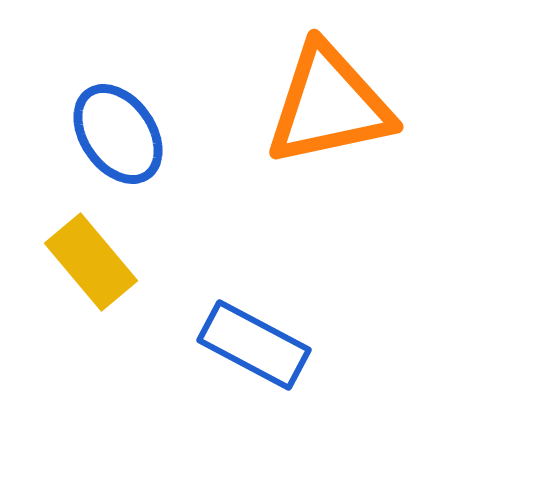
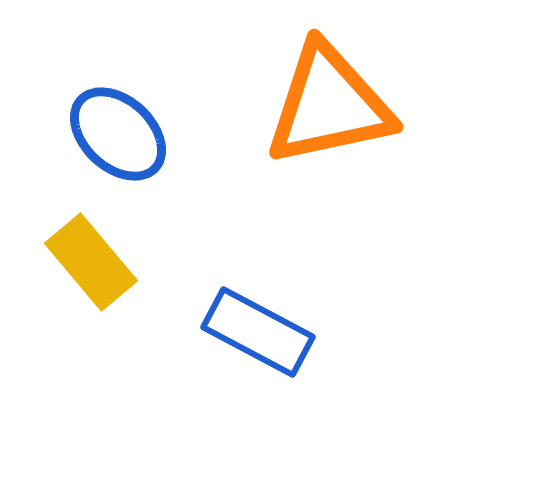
blue ellipse: rotated 12 degrees counterclockwise
blue rectangle: moved 4 px right, 13 px up
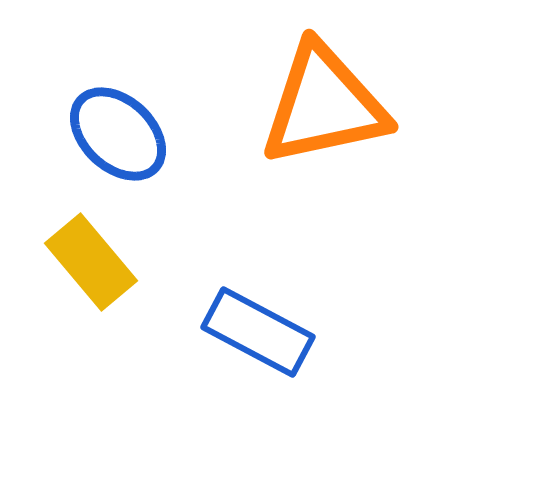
orange triangle: moved 5 px left
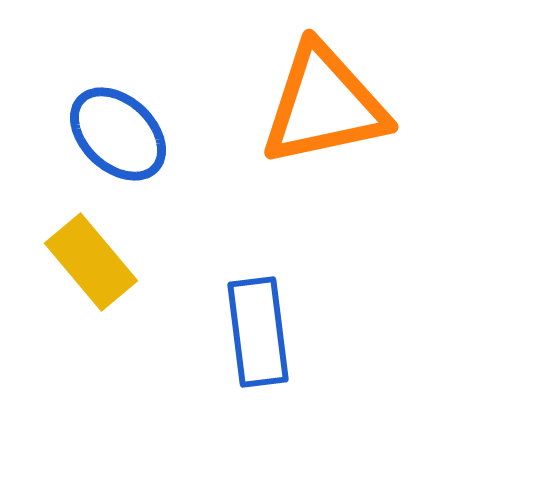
blue rectangle: rotated 55 degrees clockwise
